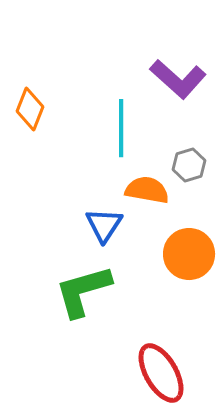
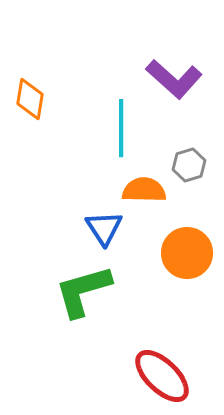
purple L-shape: moved 4 px left
orange diamond: moved 10 px up; rotated 12 degrees counterclockwise
orange semicircle: moved 3 px left; rotated 9 degrees counterclockwise
blue triangle: moved 3 px down; rotated 6 degrees counterclockwise
orange circle: moved 2 px left, 1 px up
red ellipse: moved 1 px right, 3 px down; rotated 16 degrees counterclockwise
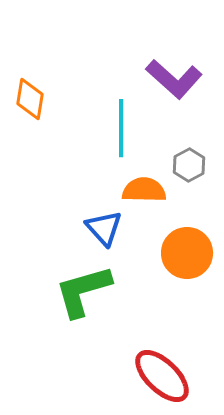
gray hexagon: rotated 12 degrees counterclockwise
blue triangle: rotated 9 degrees counterclockwise
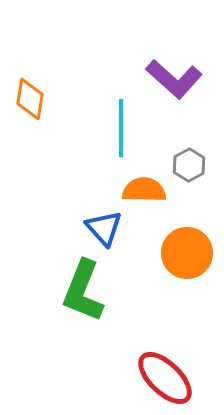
green L-shape: rotated 52 degrees counterclockwise
red ellipse: moved 3 px right, 2 px down
